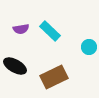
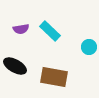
brown rectangle: rotated 36 degrees clockwise
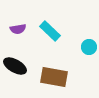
purple semicircle: moved 3 px left
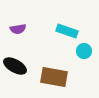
cyan rectangle: moved 17 px right; rotated 25 degrees counterclockwise
cyan circle: moved 5 px left, 4 px down
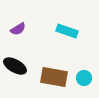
purple semicircle: rotated 21 degrees counterclockwise
cyan circle: moved 27 px down
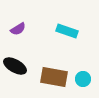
cyan circle: moved 1 px left, 1 px down
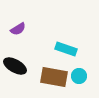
cyan rectangle: moved 1 px left, 18 px down
cyan circle: moved 4 px left, 3 px up
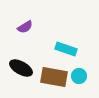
purple semicircle: moved 7 px right, 2 px up
black ellipse: moved 6 px right, 2 px down
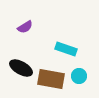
brown rectangle: moved 3 px left, 2 px down
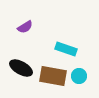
brown rectangle: moved 2 px right, 3 px up
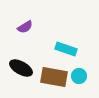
brown rectangle: moved 1 px right, 1 px down
